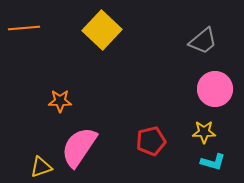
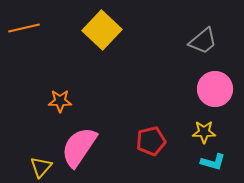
orange line: rotated 8 degrees counterclockwise
yellow triangle: rotated 30 degrees counterclockwise
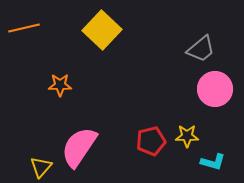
gray trapezoid: moved 2 px left, 8 px down
orange star: moved 16 px up
yellow star: moved 17 px left, 4 px down
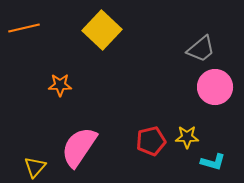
pink circle: moved 2 px up
yellow star: moved 1 px down
yellow triangle: moved 6 px left
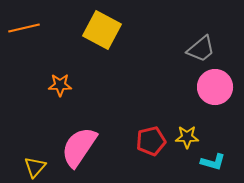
yellow square: rotated 15 degrees counterclockwise
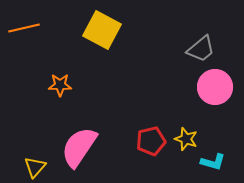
yellow star: moved 1 px left, 2 px down; rotated 20 degrees clockwise
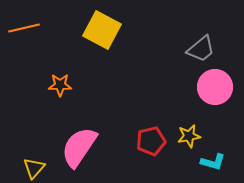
yellow star: moved 3 px right, 3 px up; rotated 30 degrees counterclockwise
yellow triangle: moved 1 px left, 1 px down
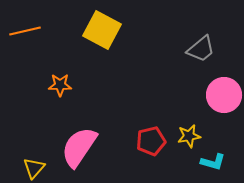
orange line: moved 1 px right, 3 px down
pink circle: moved 9 px right, 8 px down
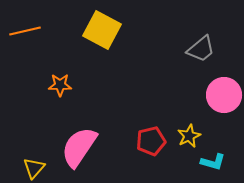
yellow star: rotated 15 degrees counterclockwise
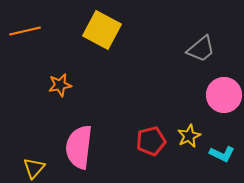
orange star: rotated 10 degrees counterclockwise
pink semicircle: rotated 27 degrees counterclockwise
cyan L-shape: moved 9 px right, 8 px up; rotated 10 degrees clockwise
